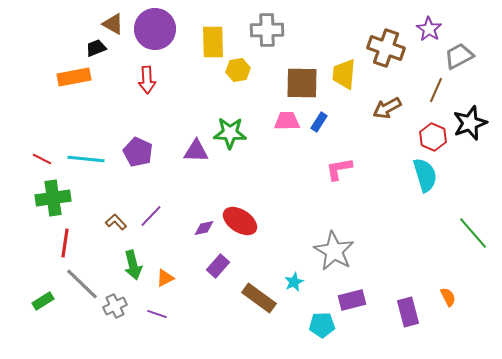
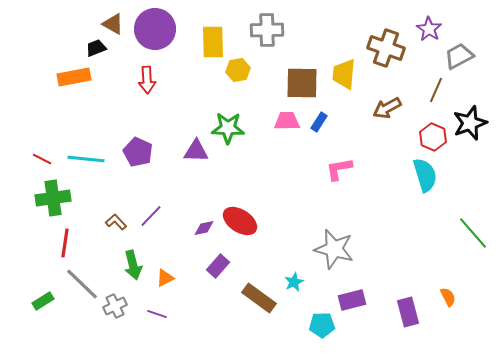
green star at (230, 133): moved 2 px left, 5 px up
gray star at (334, 251): moved 2 px up; rotated 15 degrees counterclockwise
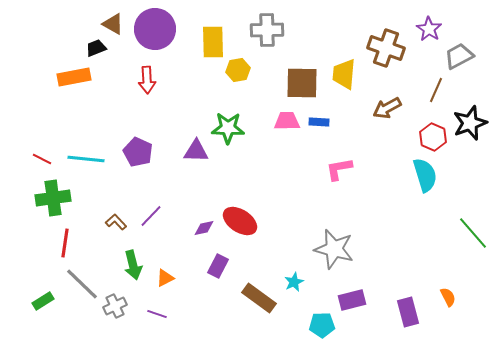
blue rectangle at (319, 122): rotated 60 degrees clockwise
purple rectangle at (218, 266): rotated 15 degrees counterclockwise
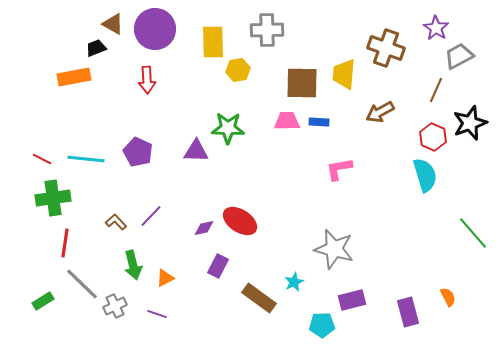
purple star at (429, 29): moved 7 px right, 1 px up
brown arrow at (387, 108): moved 7 px left, 4 px down
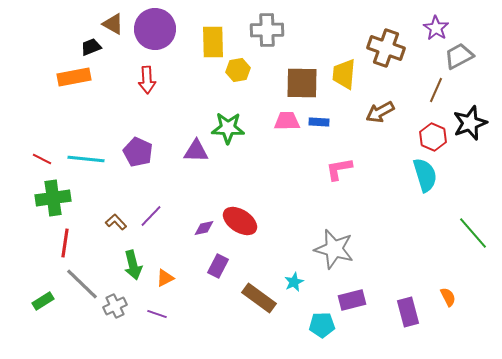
black trapezoid at (96, 48): moved 5 px left, 1 px up
